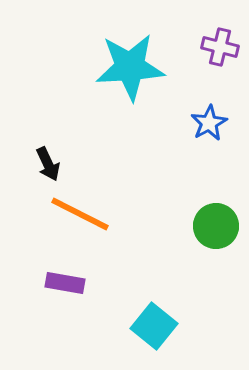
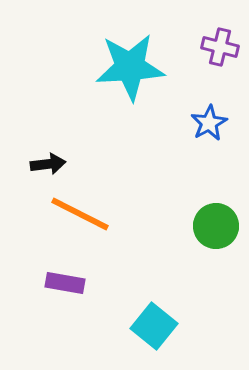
black arrow: rotated 72 degrees counterclockwise
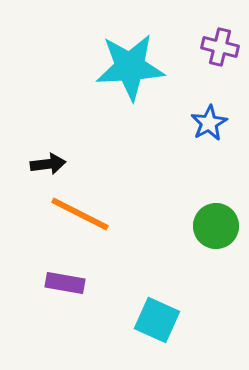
cyan square: moved 3 px right, 6 px up; rotated 15 degrees counterclockwise
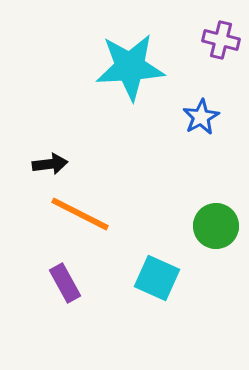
purple cross: moved 1 px right, 7 px up
blue star: moved 8 px left, 6 px up
black arrow: moved 2 px right
purple rectangle: rotated 51 degrees clockwise
cyan square: moved 42 px up
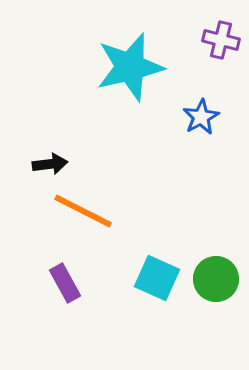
cyan star: rotated 10 degrees counterclockwise
orange line: moved 3 px right, 3 px up
green circle: moved 53 px down
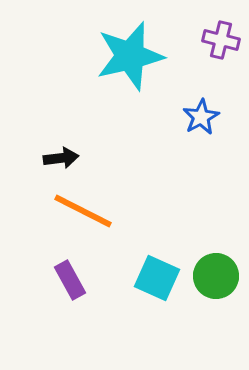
cyan star: moved 11 px up
black arrow: moved 11 px right, 6 px up
green circle: moved 3 px up
purple rectangle: moved 5 px right, 3 px up
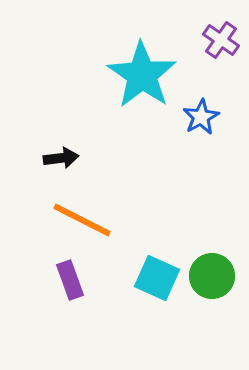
purple cross: rotated 21 degrees clockwise
cyan star: moved 12 px right, 19 px down; rotated 24 degrees counterclockwise
orange line: moved 1 px left, 9 px down
green circle: moved 4 px left
purple rectangle: rotated 9 degrees clockwise
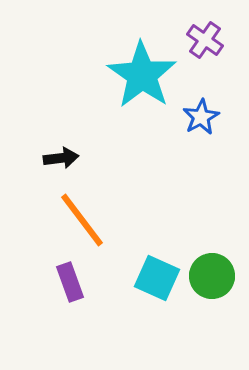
purple cross: moved 16 px left
orange line: rotated 26 degrees clockwise
purple rectangle: moved 2 px down
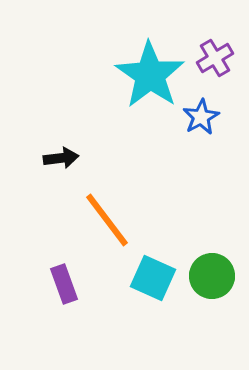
purple cross: moved 10 px right, 18 px down; rotated 24 degrees clockwise
cyan star: moved 8 px right
orange line: moved 25 px right
cyan square: moved 4 px left
purple rectangle: moved 6 px left, 2 px down
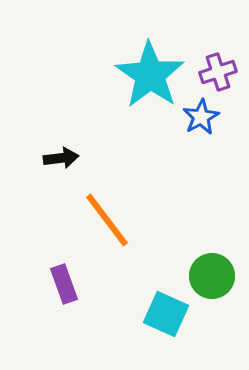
purple cross: moved 3 px right, 14 px down; rotated 12 degrees clockwise
cyan square: moved 13 px right, 36 px down
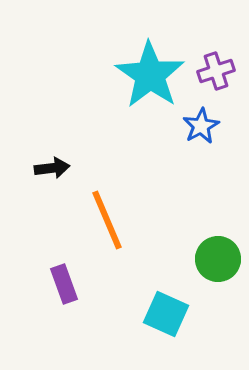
purple cross: moved 2 px left, 1 px up
blue star: moved 9 px down
black arrow: moved 9 px left, 10 px down
orange line: rotated 14 degrees clockwise
green circle: moved 6 px right, 17 px up
